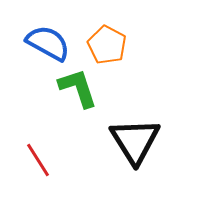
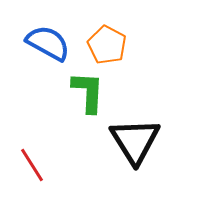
green L-shape: moved 10 px right, 4 px down; rotated 21 degrees clockwise
red line: moved 6 px left, 5 px down
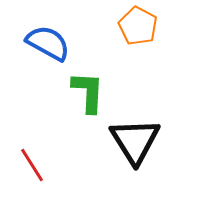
orange pentagon: moved 31 px right, 19 px up
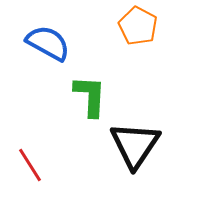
green L-shape: moved 2 px right, 4 px down
black triangle: moved 4 px down; rotated 6 degrees clockwise
red line: moved 2 px left
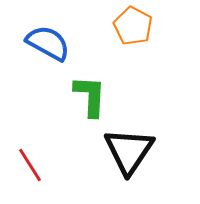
orange pentagon: moved 5 px left
black triangle: moved 6 px left, 6 px down
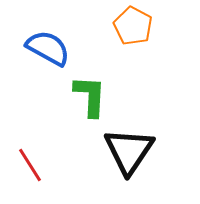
blue semicircle: moved 5 px down
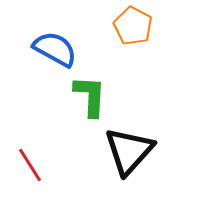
blue semicircle: moved 7 px right, 1 px down
black triangle: rotated 8 degrees clockwise
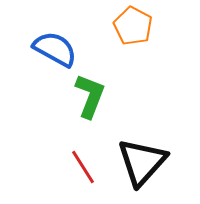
green L-shape: rotated 18 degrees clockwise
black triangle: moved 13 px right, 11 px down
red line: moved 53 px right, 2 px down
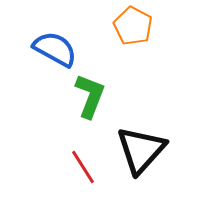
black triangle: moved 1 px left, 12 px up
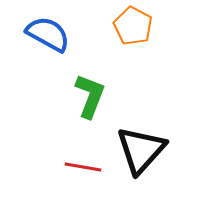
blue semicircle: moved 7 px left, 15 px up
red line: rotated 48 degrees counterclockwise
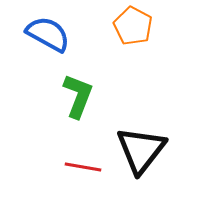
green L-shape: moved 12 px left
black triangle: rotated 4 degrees counterclockwise
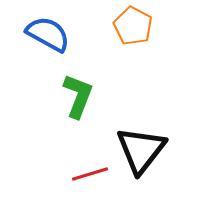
red line: moved 7 px right, 7 px down; rotated 27 degrees counterclockwise
